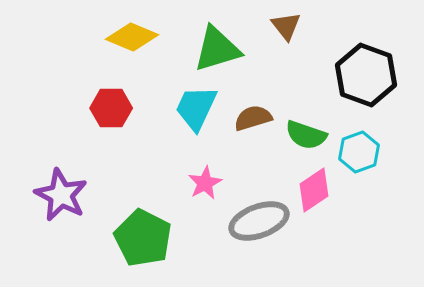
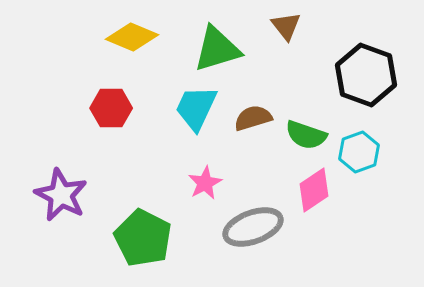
gray ellipse: moved 6 px left, 6 px down
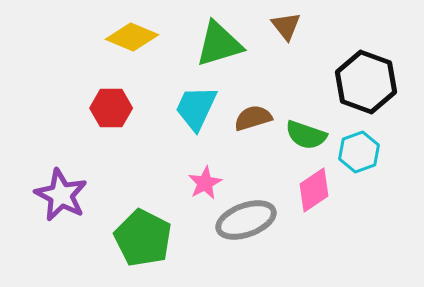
green triangle: moved 2 px right, 5 px up
black hexagon: moved 7 px down
gray ellipse: moved 7 px left, 7 px up
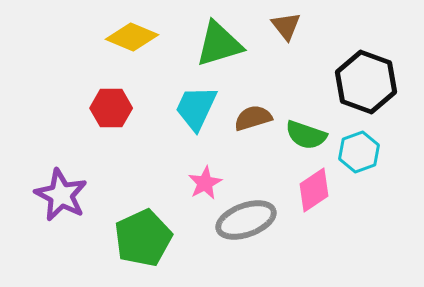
green pentagon: rotated 20 degrees clockwise
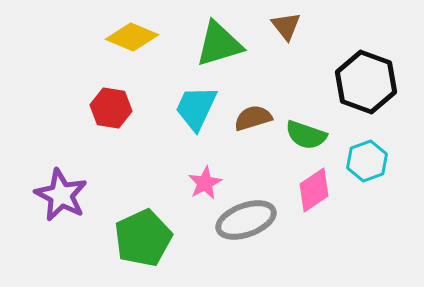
red hexagon: rotated 9 degrees clockwise
cyan hexagon: moved 8 px right, 9 px down
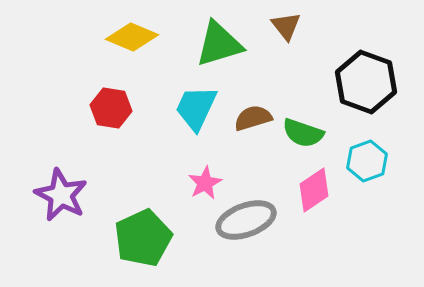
green semicircle: moved 3 px left, 2 px up
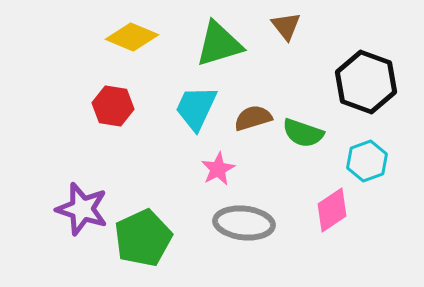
red hexagon: moved 2 px right, 2 px up
pink star: moved 13 px right, 14 px up
pink diamond: moved 18 px right, 20 px down
purple star: moved 21 px right, 14 px down; rotated 10 degrees counterclockwise
gray ellipse: moved 2 px left, 3 px down; rotated 26 degrees clockwise
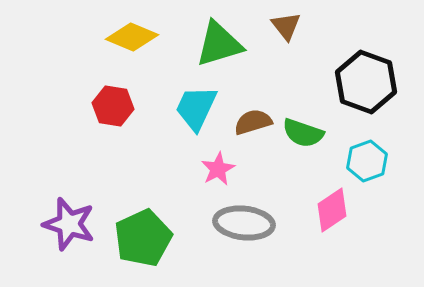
brown semicircle: moved 4 px down
purple star: moved 13 px left, 15 px down
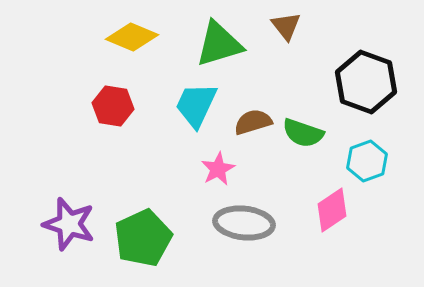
cyan trapezoid: moved 3 px up
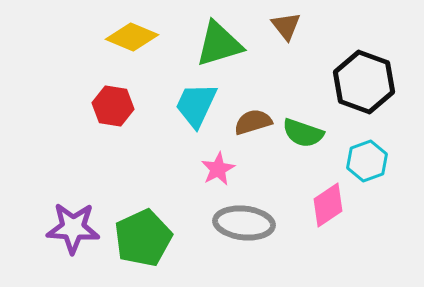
black hexagon: moved 2 px left
pink diamond: moved 4 px left, 5 px up
purple star: moved 4 px right, 4 px down; rotated 14 degrees counterclockwise
